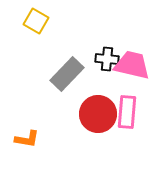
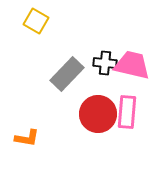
black cross: moved 2 px left, 4 px down
orange L-shape: moved 1 px up
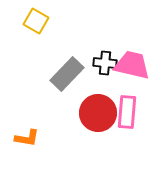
red circle: moved 1 px up
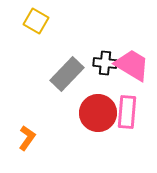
pink trapezoid: rotated 18 degrees clockwise
orange L-shape: rotated 65 degrees counterclockwise
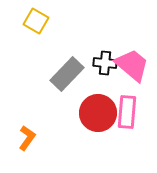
pink trapezoid: rotated 9 degrees clockwise
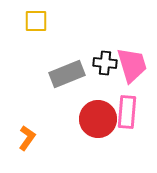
yellow square: rotated 30 degrees counterclockwise
pink trapezoid: rotated 33 degrees clockwise
gray rectangle: rotated 24 degrees clockwise
red circle: moved 6 px down
